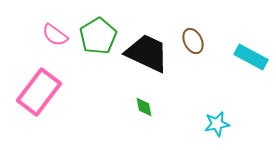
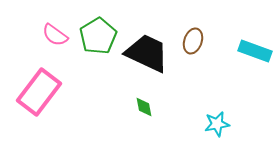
brown ellipse: rotated 45 degrees clockwise
cyan rectangle: moved 4 px right, 6 px up; rotated 8 degrees counterclockwise
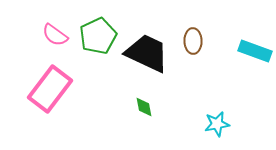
green pentagon: rotated 6 degrees clockwise
brown ellipse: rotated 20 degrees counterclockwise
pink rectangle: moved 11 px right, 3 px up
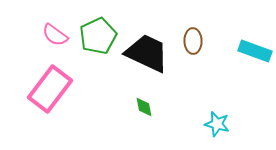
cyan star: rotated 25 degrees clockwise
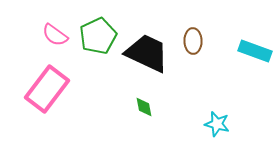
pink rectangle: moved 3 px left
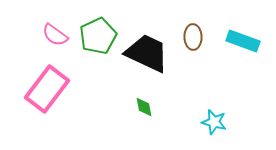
brown ellipse: moved 4 px up
cyan rectangle: moved 12 px left, 10 px up
cyan star: moved 3 px left, 2 px up
